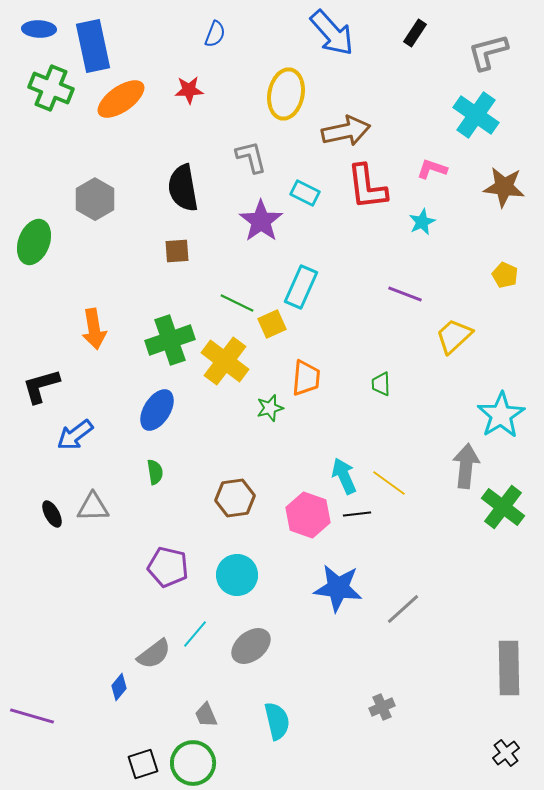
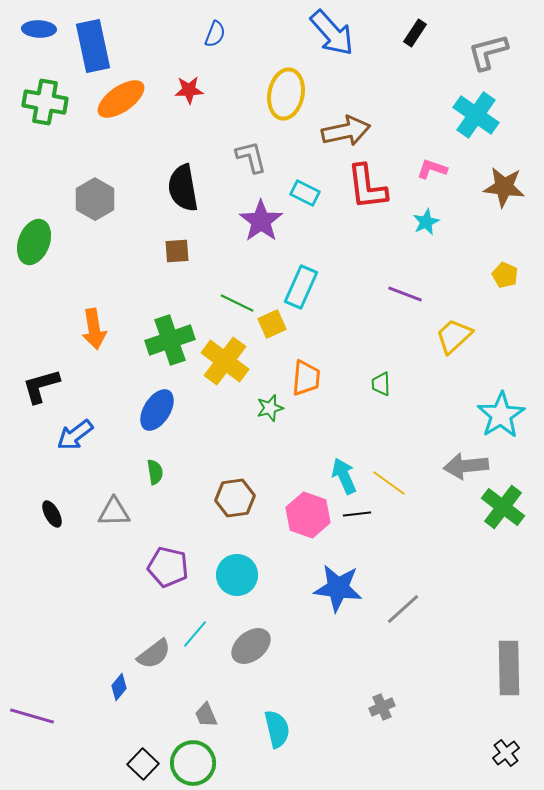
green cross at (51, 88): moved 6 px left, 14 px down; rotated 12 degrees counterclockwise
cyan star at (422, 222): moved 4 px right
gray arrow at (466, 466): rotated 102 degrees counterclockwise
gray triangle at (93, 507): moved 21 px right, 5 px down
cyan semicircle at (277, 721): moved 8 px down
black square at (143, 764): rotated 28 degrees counterclockwise
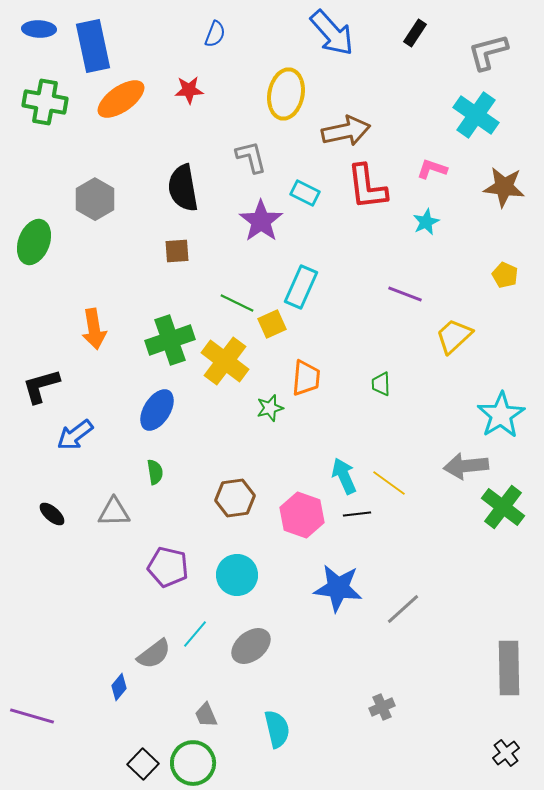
black ellipse at (52, 514): rotated 20 degrees counterclockwise
pink hexagon at (308, 515): moved 6 px left
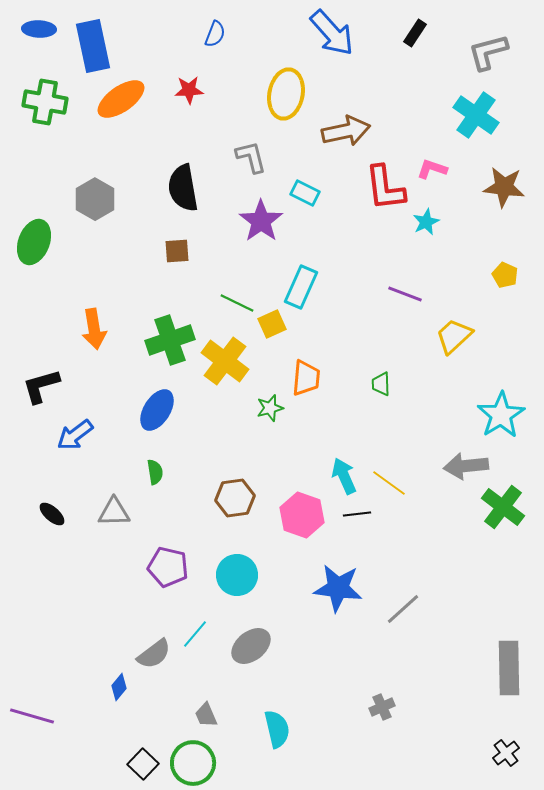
red L-shape at (367, 187): moved 18 px right, 1 px down
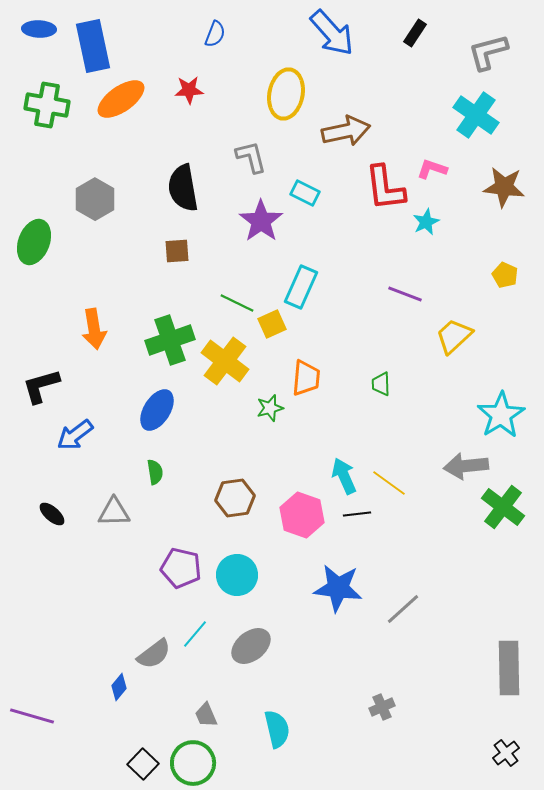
green cross at (45, 102): moved 2 px right, 3 px down
purple pentagon at (168, 567): moved 13 px right, 1 px down
